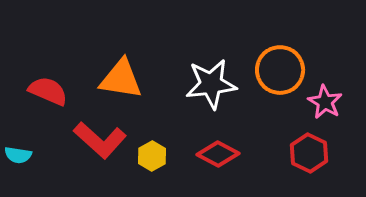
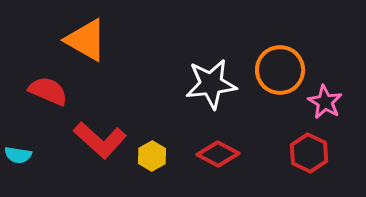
orange triangle: moved 35 px left, 39 px up; rotated 21 degrees clockwise
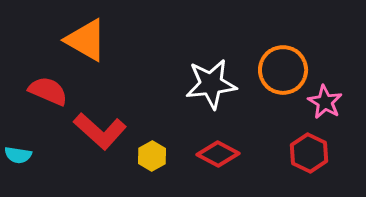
orange circle: moved 3 px right
red L-shape: moved 9 px up
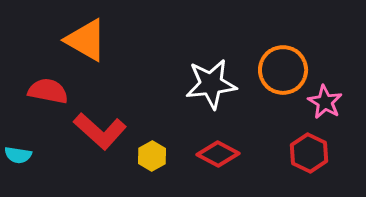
red semicircle: rotated 12 degrees counterclockwise
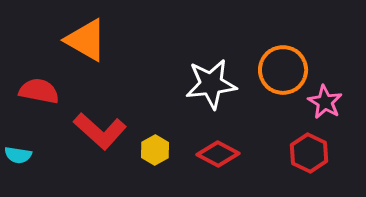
red semicircle: moved 9 px left
yellow hexagon: moved 3 px right, 6 px up
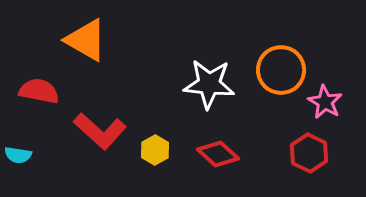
orange circle: moved 2 px left
white star: moved 2 px left; rotated 12 degrees clockwise
red diamond: rotated 15 degrees clockwise
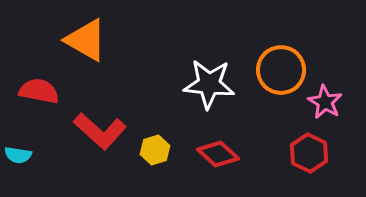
yellow hexagon: rotated 12 degrees clockwise
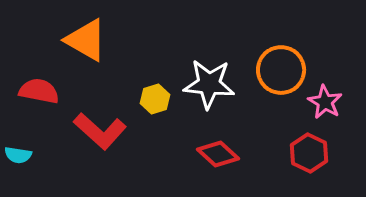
yellow hexagon: moved 51 px up
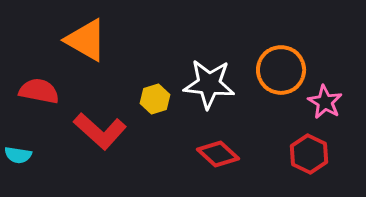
red hexagon: moved 1 px down
